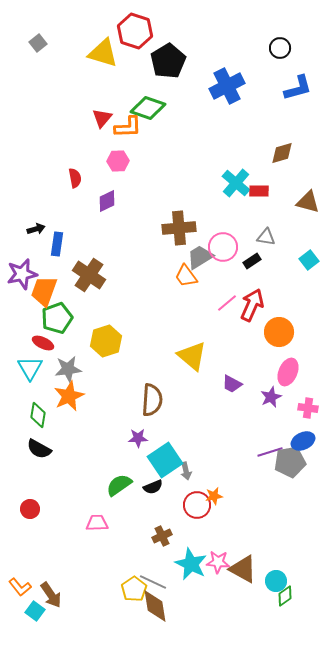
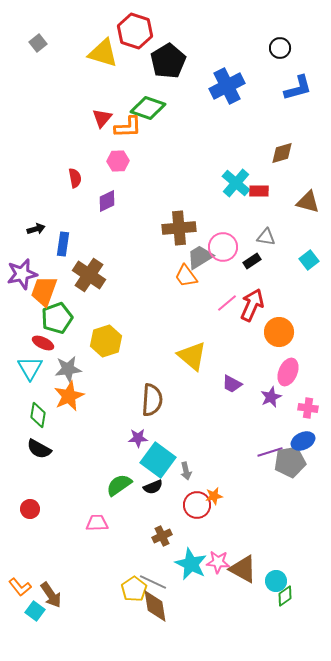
blue rectangle at (57, 244): moved 6 px right
cyan square at (165, 460): moved 7 px left; rotated 20 degrees counterclockwise
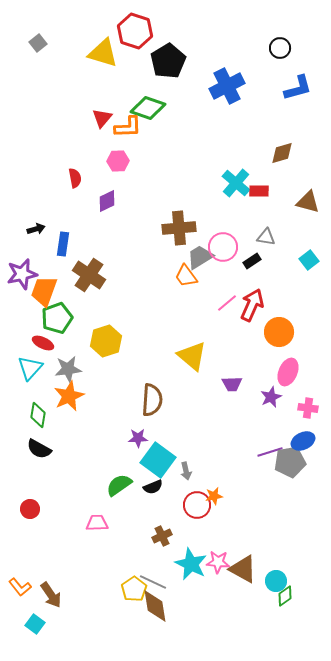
cyan triangle at (30, 368): rotated 12 degrees clockwise
purple trapezoid at (232, 384): rotated 30 degrees counterclockwise
cyan square at (35, 611): moved 13 px down
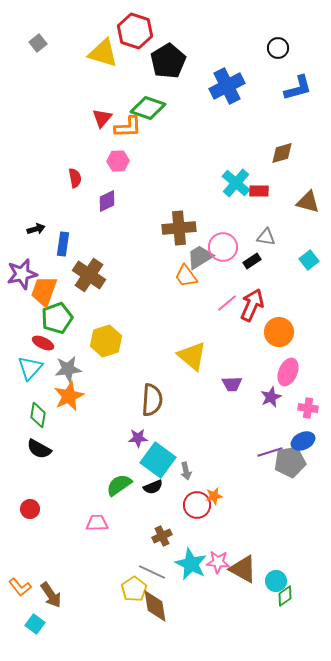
black circle at (280, 48): moved 2 px left
gray line at (153, 582): moved 1 px left, 10 px up
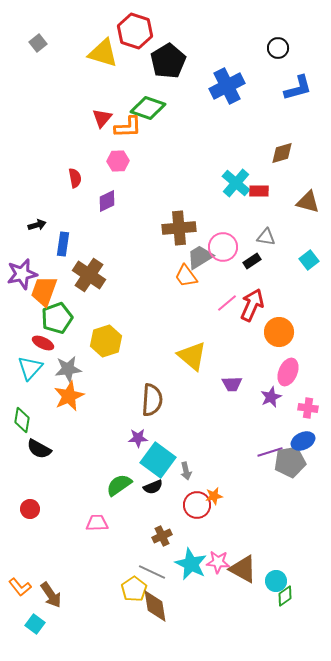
black arrow at (36, 229): moved 1 px right, 4 px up
green diamond at (38, 415): moved 16 px left, 5 px down
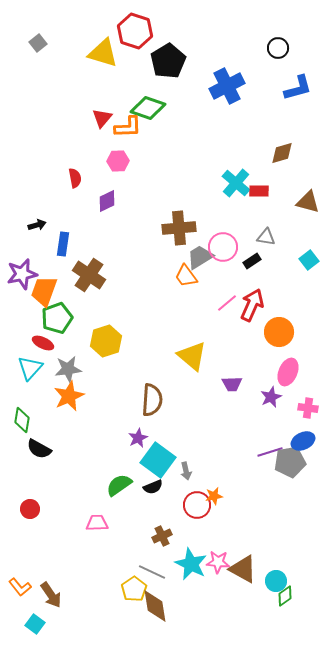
purple star at (138, 438): rotated 24 degrees counterclockwise
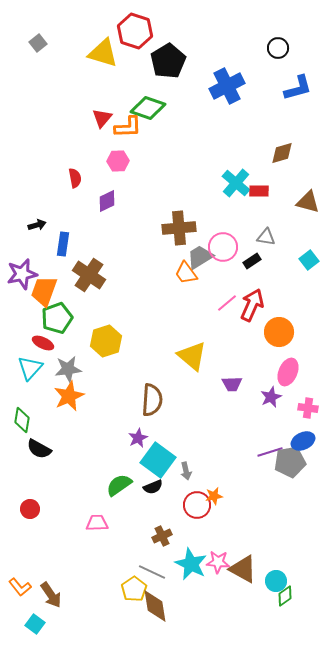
orange trapezoid at (186, 276): moved 3 px up
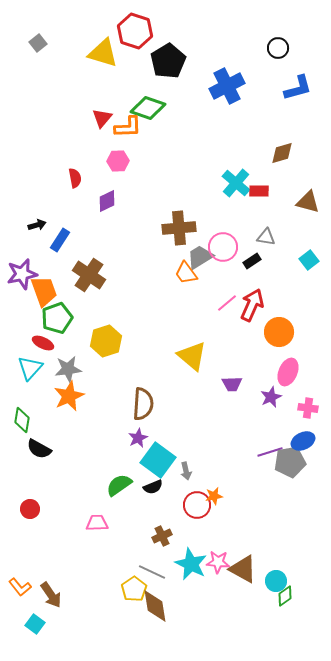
blue rectangle at (63, 244): moved 3 px left, 4 px up; rotated 25 degrees clockwise
orange trapezoid at (44, 291): rotated 140 degrees clockwise
brown semicircle at (152, 400): moved 9 px left, 4 px down
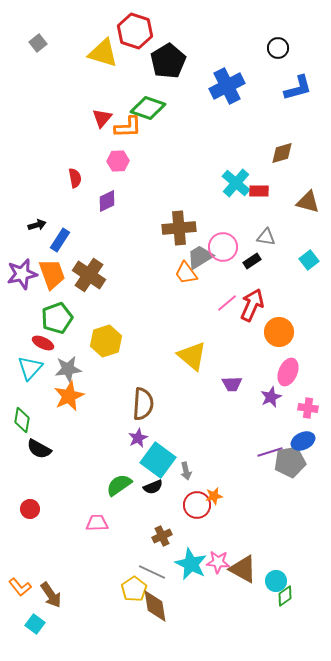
orange trapezoid at (44, 291): moved 8 px right, 17 px up
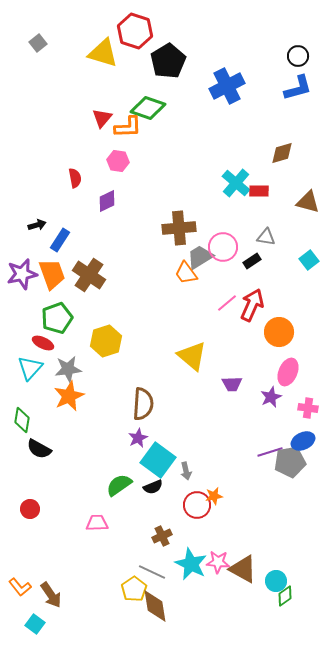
black circle at (278, 48): moved 20 px right, 8 px down
pink hexagon at (118, 161): rotated 10 degrees clockwise
